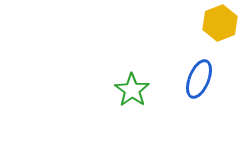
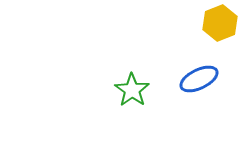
blue ellipse: rotated 42 degrees clockwise
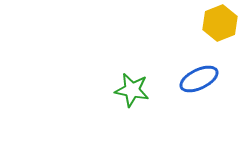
green star: rotated 24 degrees counterclockwise
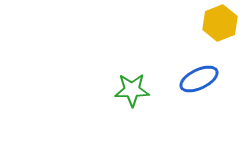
green star: rotated 12 degrees counterclockwise
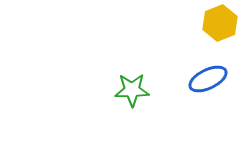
blue ellipse: moved 9 px right
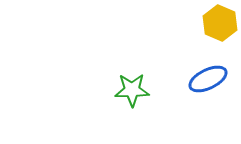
yellow hexagon: rotated 16 degrees counterclockwise
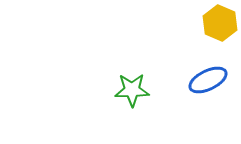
blue ellipse: moved 1 px down
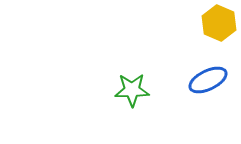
yellow hexagon: moved 1 px left
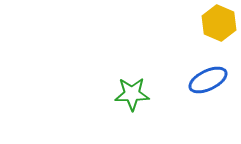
green star: moved 4 px down
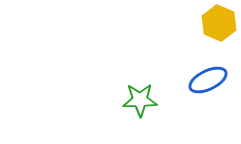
green star: moved 8 px right, 6 px down
